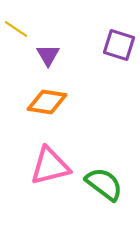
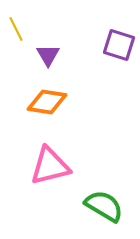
yellow line: rotated 30 degrees clockwise
green semicircle: moved 22 px down; rotated 6 degrees counterclockwise
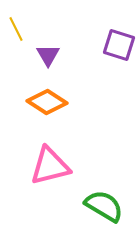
orange diamond: rotated 24 degrees clockwise
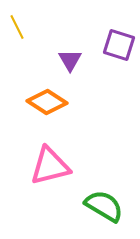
yellow line: moved 1 px right, 2 px up
purple triangle: moved 22 px right, 5 px down
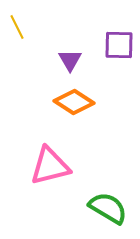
purple square: rotated 16 degrees counterclockwise
orange diamond: moved 27 px right
green semicircle: moved 4 px right, 2 px down
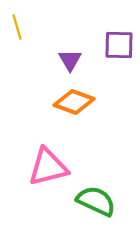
yellow line: rotated 10 degrees clockwise
orange diamond: rotated 12 degrees counterclockwise
pink triangle: moved 2 px left, 1 px down
green semicircle: moved 12 px left, 7 px up; rotated 6 degrees counterclockwise
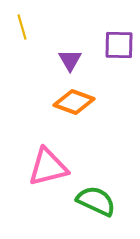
yellow line: moved 5 px right
